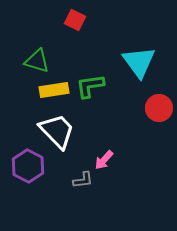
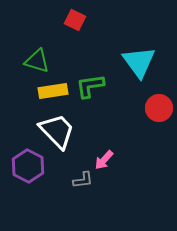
yellow rectangle: moved 1 px left, 1 px down
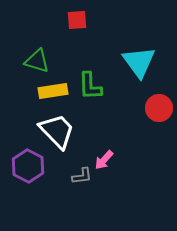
red square: moved 2 px right; rotated 30 degrees counterclockwise
green L-shape: rotated 84 degrees counterclockwise
gray L-shape: moved 1 px left, 4 px up
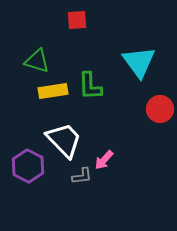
red circle: moved 1 px right, 1 px down
white trapezoid: moved 7 px right, 9 px down
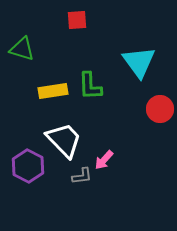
green triangle: moved 15 px left, 12 px up
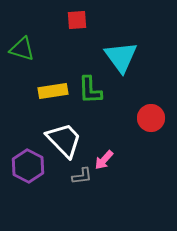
cyan triangle: moved 18 px left, 5 px up
green L-shape: moved 4 px down
red circle: moved 9 px left, 9 px down
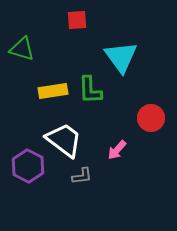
white trapezoid: rotated 9 degrees counterclockwise
pink arrow: moved 13 px right, 10 px up
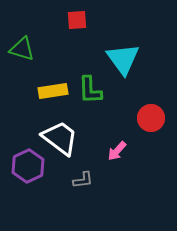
cyan triangle: moved 2 px right, 2 px down
white trapezoid: moved 4 px left, 2 px up
pink arrow: moved 1 px down
purple hexagon: rotated 8 degrees clockwise
gray L-shape: moved 1 px right, 4 px down
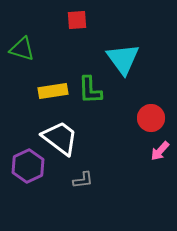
pink arrow: moved 43 px right
